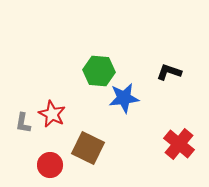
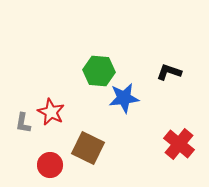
red star: moved 1 px left, 2 px up
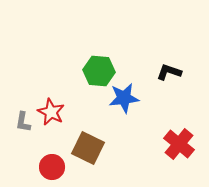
gray L-shape: moved 1 px up
red circle: moved 2 px right, 2 px down
